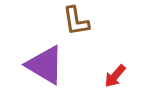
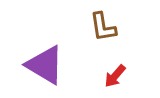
brown L-shape: moved 27 px right, 6 px down
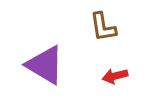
red arrow: rotated 35 degrees clockwise
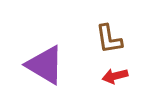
brown L-shape: moved 6 px right, 12 px down
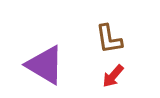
red arrow: moved 2 px left; rotated 35 degrees counterclockwise
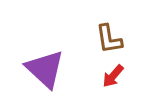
purple triangle: moved 4 px down; rotated 12 degrees clockwise
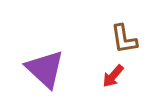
brown L-shape: moved 15 px right
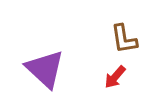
red arrow: moved 2 px right, 1 px down
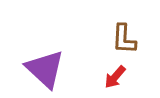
brown L-shape: rotated 12 degrees clockwise
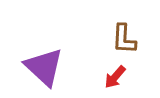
purple triangle: moved 1 px left, 2 px up
